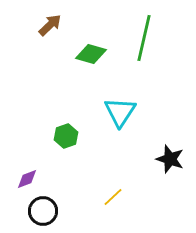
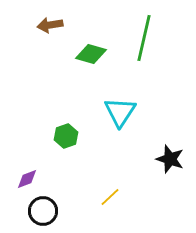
brown arrow: rotated 145 degrees counterclockwise
yellow line: moved 3 px left
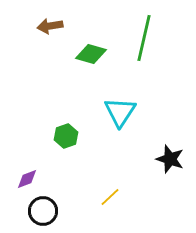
brown arrow: moved 1 px down
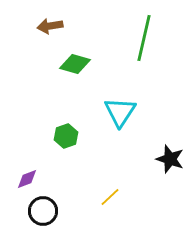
green diamond: moved 16 px left, 10 px down
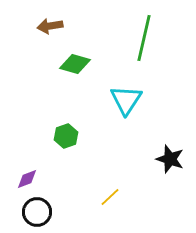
cyan triangle: moved 6 px right, 12 px up
black circle: moved 6 px left, 1 px down
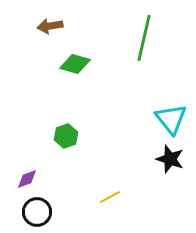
cyan triangle: moved 45 px right, 19 px down; rotated 12 degrees counterclockwise
yellow line: rotated 15 degrees clockwise
